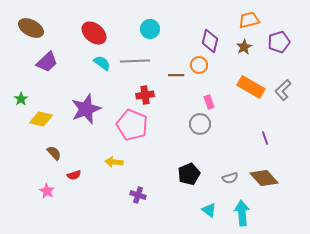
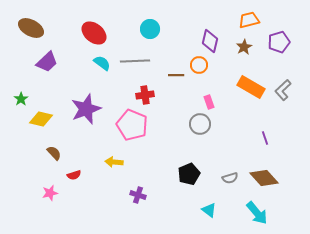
pink star: moved 3 px right, 2 px down; rotated 28 degrees clockwise
cyan arrow: moved 15 px right; rotated 145 degrees clockwise
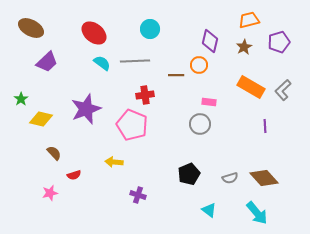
pink rectangle: rotated 64 degrees counterclockwise
purple line: moved 12 px up; rotated 16 degrees clockwise
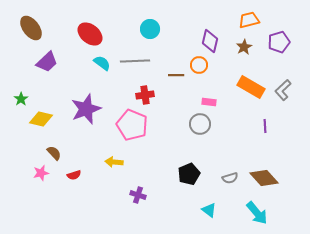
brown ellipse: rotated 25 degrees clockwise
red ellipse: moved 4 px left, 1 px down
pink star: moved 9 px left, 20 px up
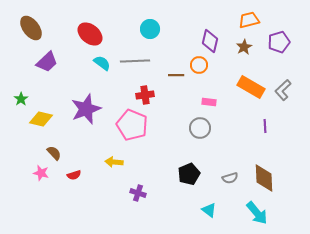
gray circle: moved 4 px down
pink star: rotated 28 degrees clockwise
brown diamond: rotated 40 degrees clockwise
purple cross: moved 2 px up
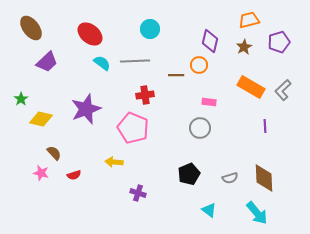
pink pentagon: moved 1 px right, 3 px down
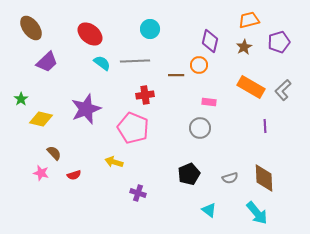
yellow arrow: rotated 12 degrees clockwise
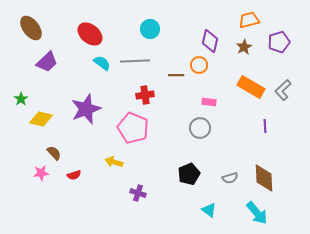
pink star: rotated 21 degrees counterclockwise
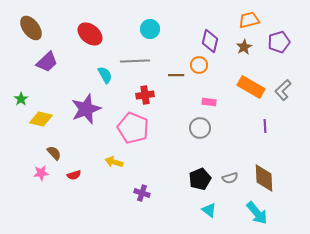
cyan semicircle: moved 3 px right, 12 px down; rotated 24 degrees clockwise
black pentagon: moved 11 px right, 5 px down
purple cross: moved 4 px right
